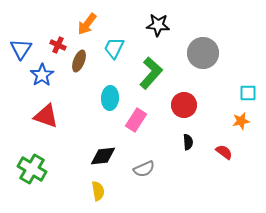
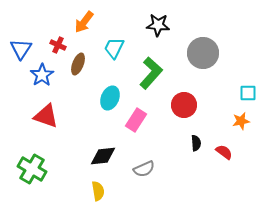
orange arrow: moved 3 px left, 2 px up
brown ellipse: moved 1 px left, 3 px down
cyan ellipse: rotated 20 degrees clockwise
black semicircle: moved 8 px right, 1 px down
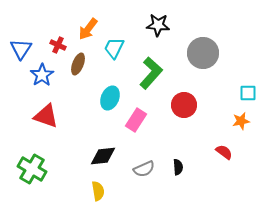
orange arrow: moved 4 px right, 7 px down
black semicircle: moved 18 px left, 24 px down
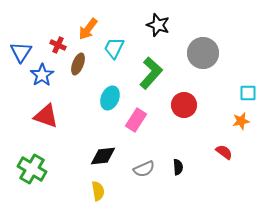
black star: rotated 15 degrees clockwise
blue triangle: moved 3 px down
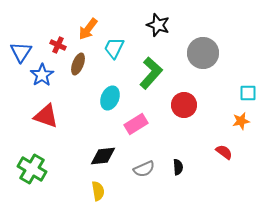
pink rectangle: moved 4 px down; rotated 25 degrees clockwise
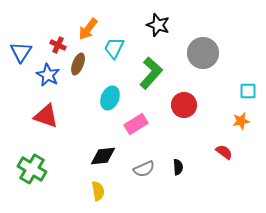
blue star: moved 6 px right; rotated 10 degrees counterclockwise
cyan square: moved 2 px up
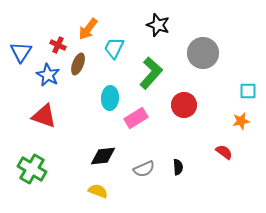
cyan ellipse: rotated 20 degrees counterclockwise
red triangle: moved 2 px left
pink rectangle: moved 6 px up
yellow semicircle: rotated 60 degrees counterclockwise
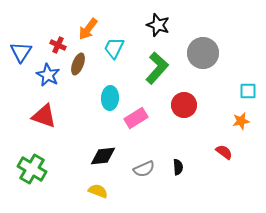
green L-shape: moved 6 px right, 5 px up
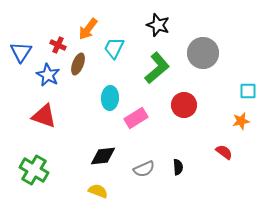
green L-shape: rotated 8 degrees clockwise
green cross: moved 2 px right, 1 px down
